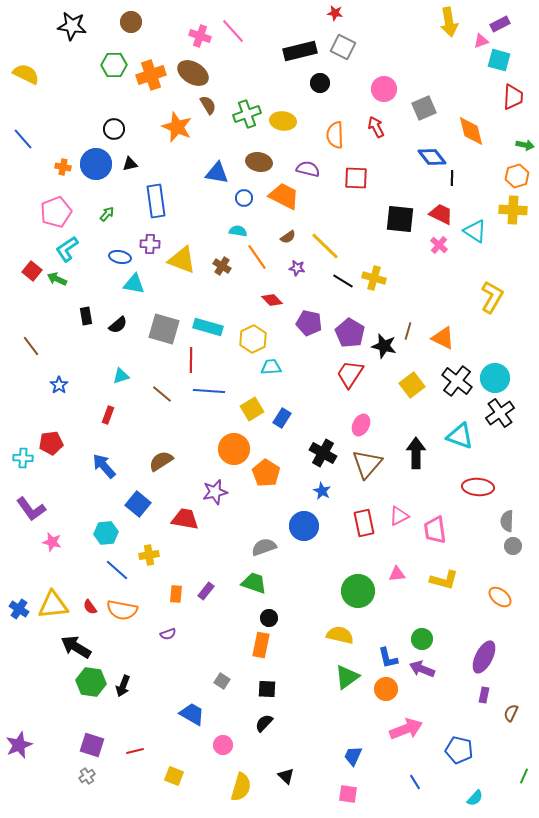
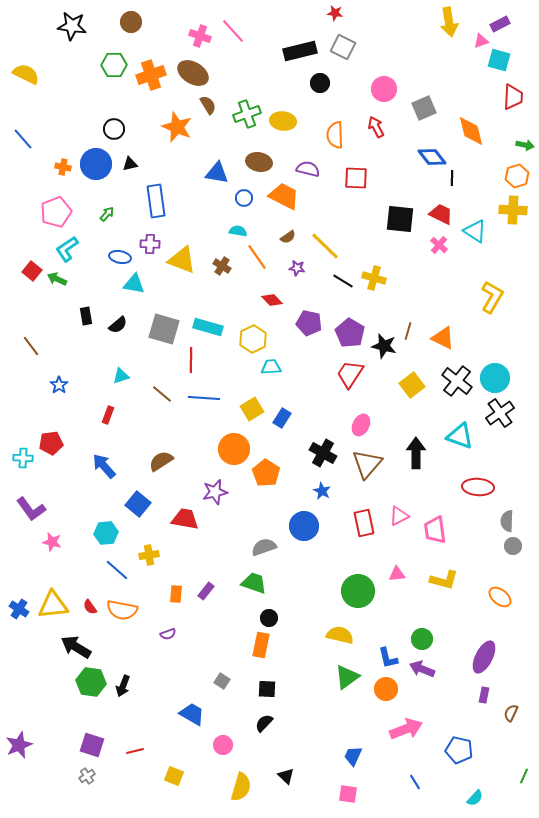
blue line at (209, 391): moved 5 px left, 7 px down
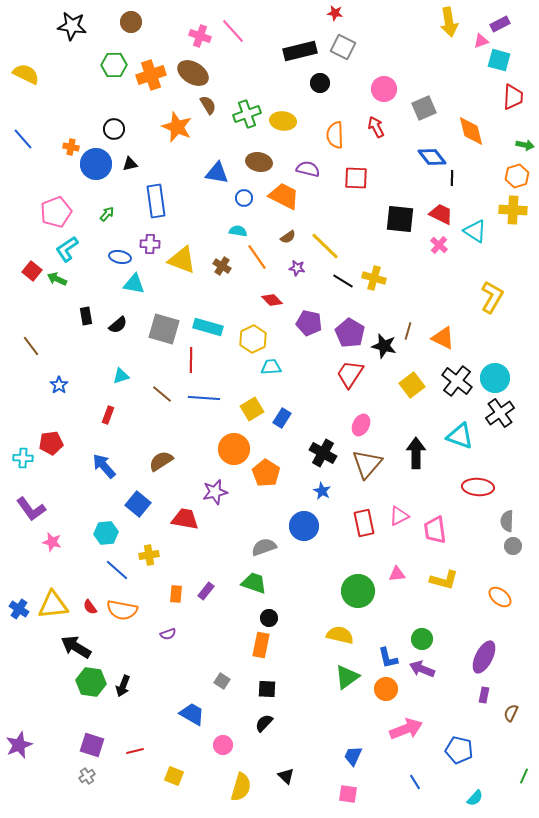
orange cross at (63, 167): moved 8 px right, 20 px up
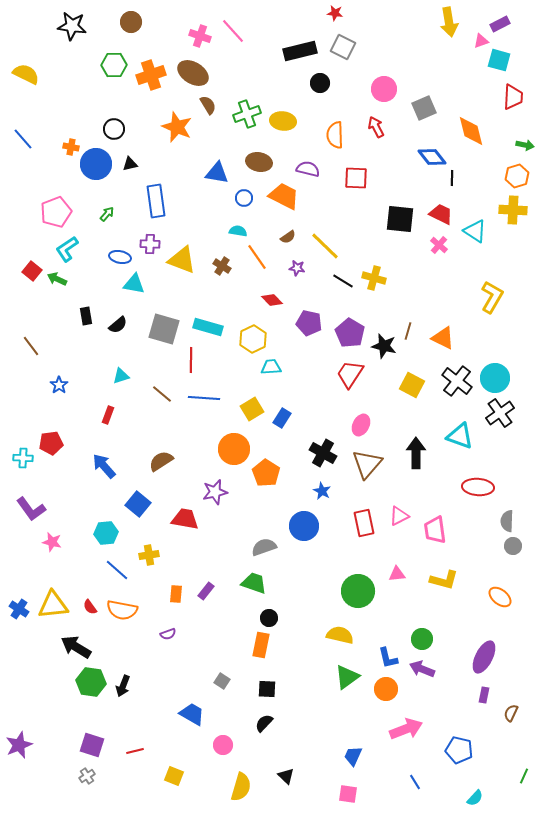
yellow square at (412, 385): rotated 25 degrees counterclockwise
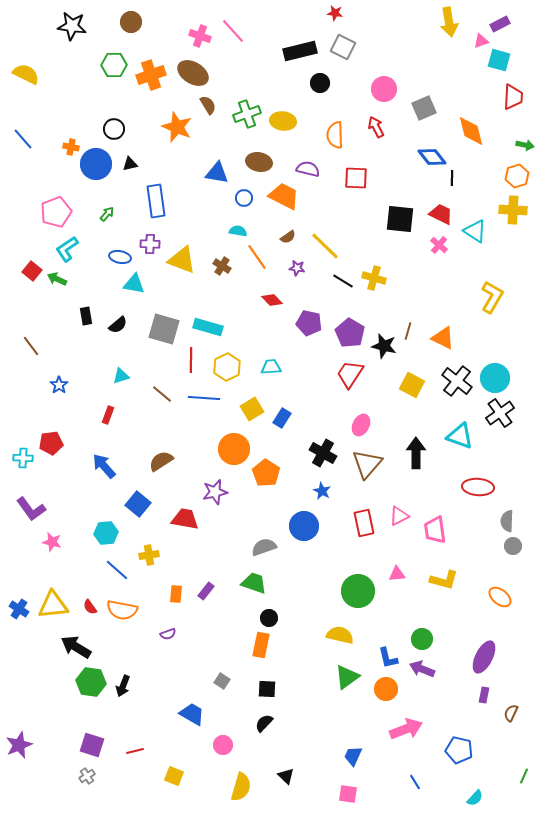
yellow hexagon at (253, 339): moved 26 px left, 28 px down
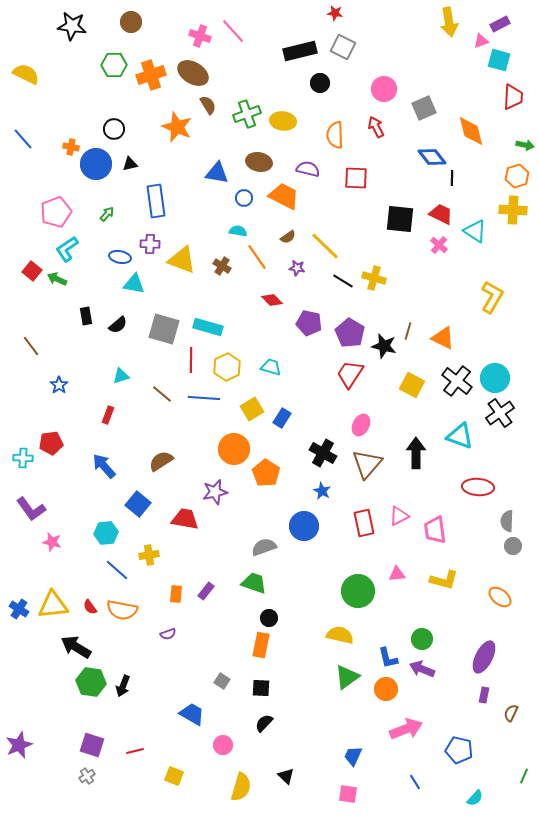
cyan trapezoid at (271, 367): rotated 20 degrees clockwise
black square at (267, 689): moved 6 px left, 1 px up
